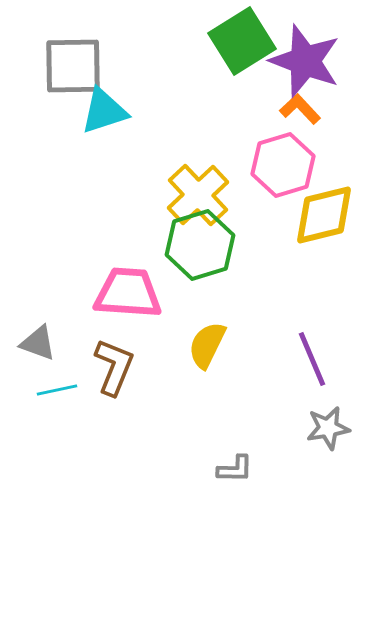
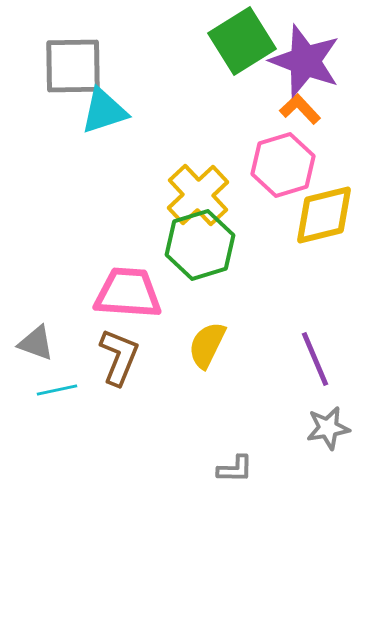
gray triangle: moved 2 px left
purple line: moved 3 px right
brown L-shape: moved 5 px right, 10 px up
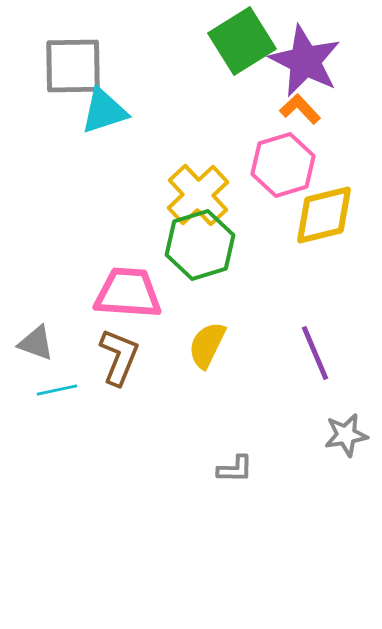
purple star: rotated 6 degrees clockwise
purple line: moved 6 px up
gray star: moved 18 px right, 7 px down
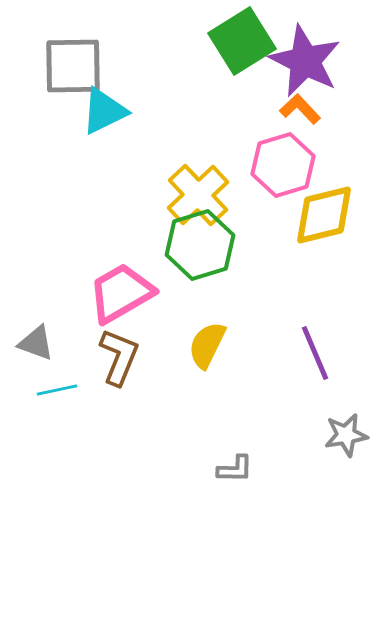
cyan triangle: rotated 8 degrees counterclockwise
pink trapezoid: moved 7 px left; rotated 34 degrees counterclockwise
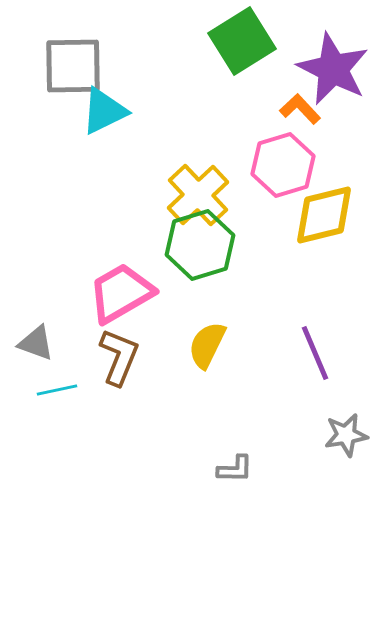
purple star: moved 28 px right, 8 px down
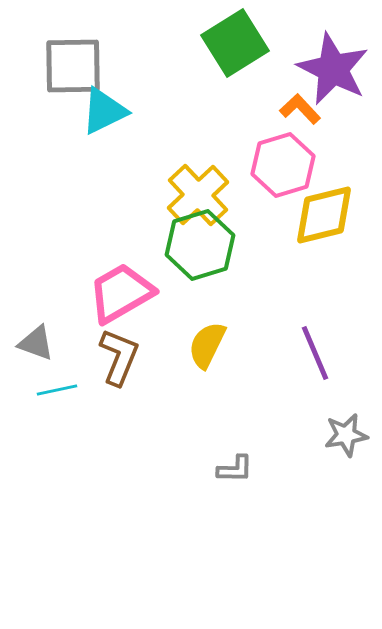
green square: moved 7 px left, 2 px down
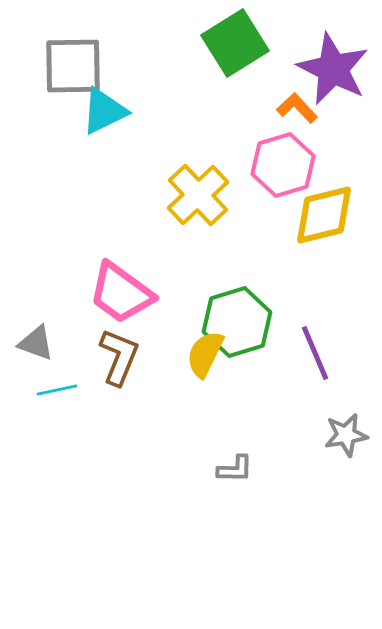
orange L-shape: moved 3 px left, 1 px up
green hexagon: moved 37 px right, 77 px down
pink trapezoid: rotated 114 degrees counterclockwise
yellow semicircle: moved 2 px left, 9 px down
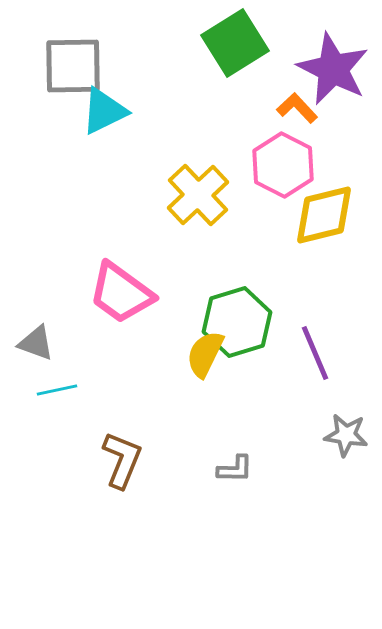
pink hexagon: rotated 16 degrees counterclockwise
brown L-shape: moved 3 px right, 103 px down
gray star: rotated 18 degrees clockwise
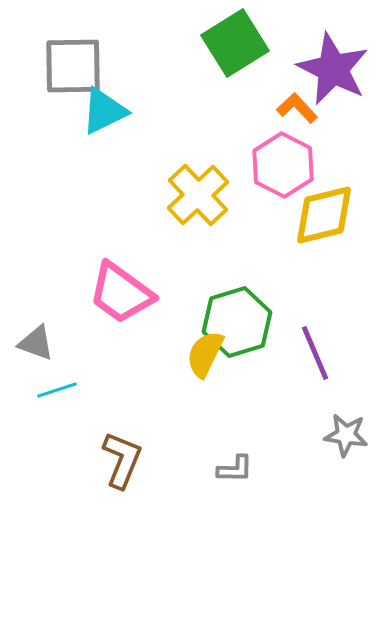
cyan line: rotated 6 degrees counterclockwise
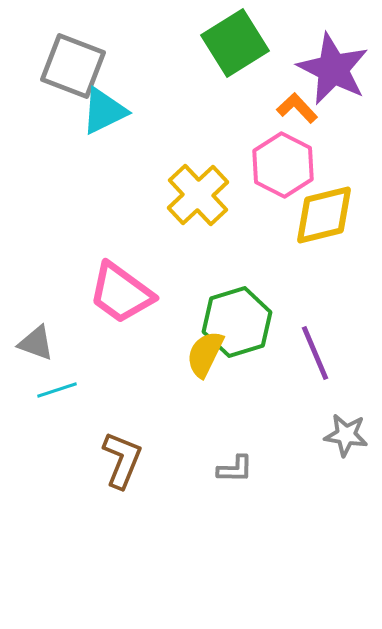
gray square: rotated 22 degrees clockwise
